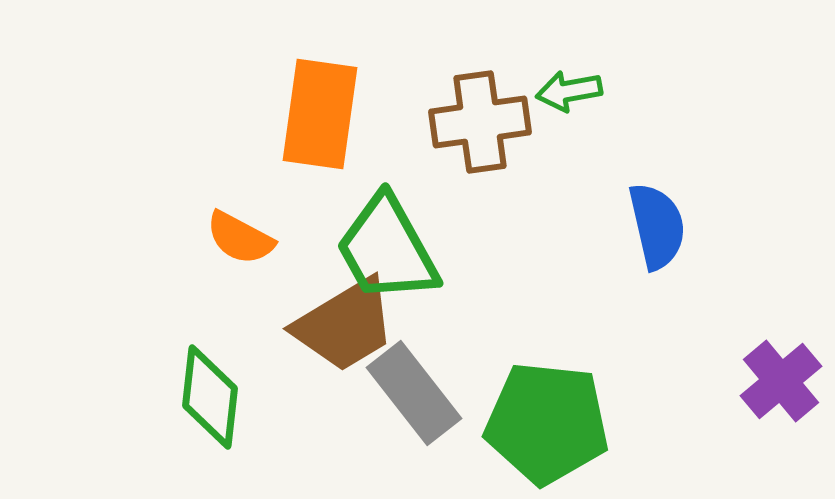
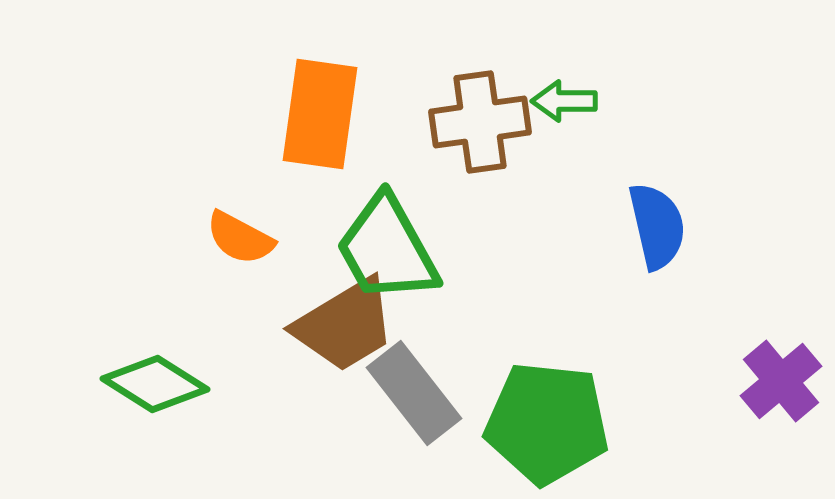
green arrow: moved 5 px left, 10 px down; rotated 10 degrees clockwise
green diamond: moved 55 px left, 13 px up; rotated 64 degrees counterclockwise
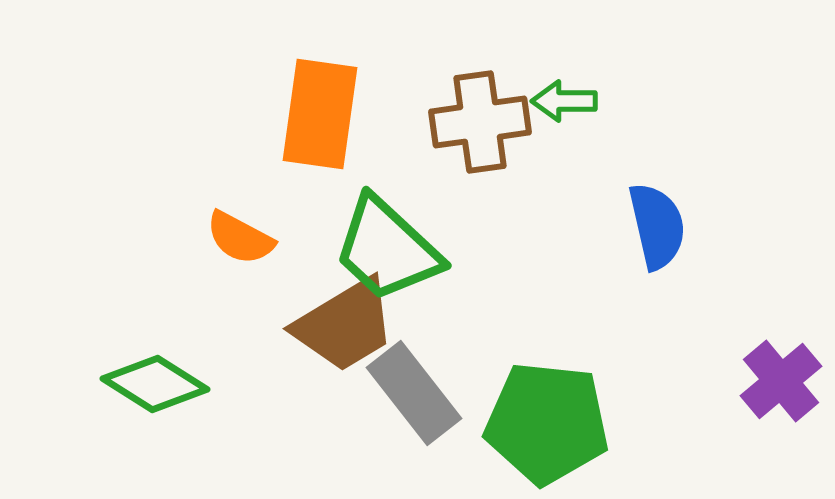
green trapezoid: rotated 18 degrees counterclockwise
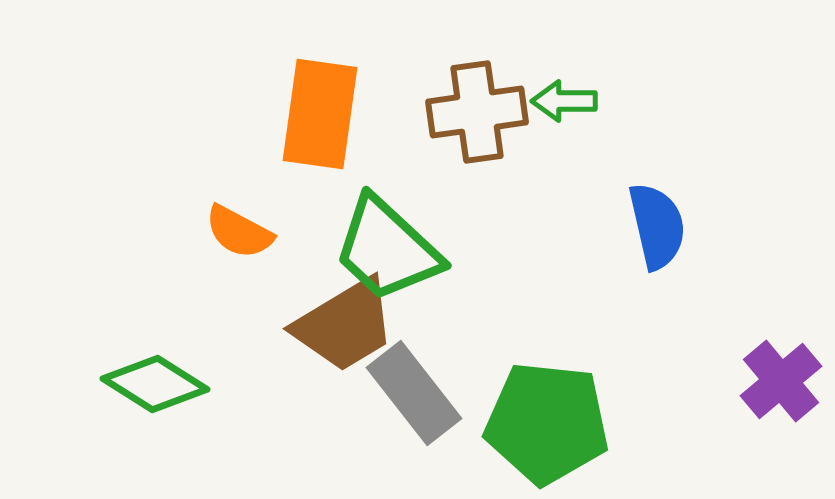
brown cross: moved 3 px left, 10 px up
orange semicircle: moved 1 px left, 6 px up
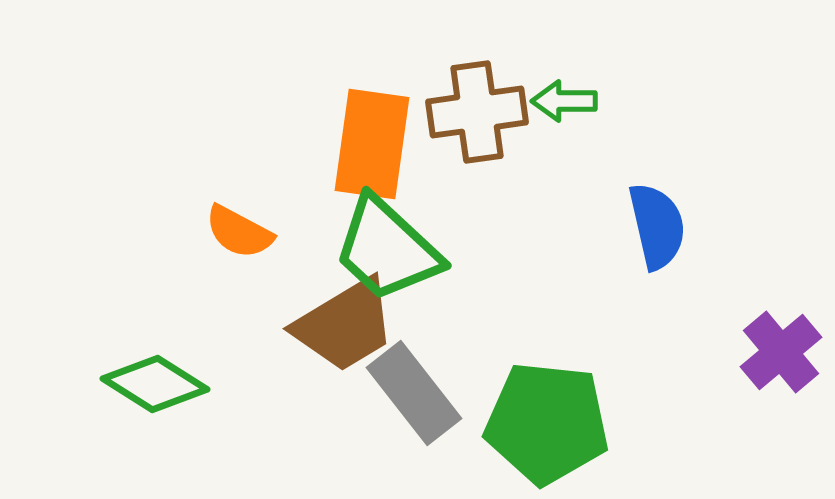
orange rectangle: moved 52 px right, 30 px down
purple cross: moved 29 px up
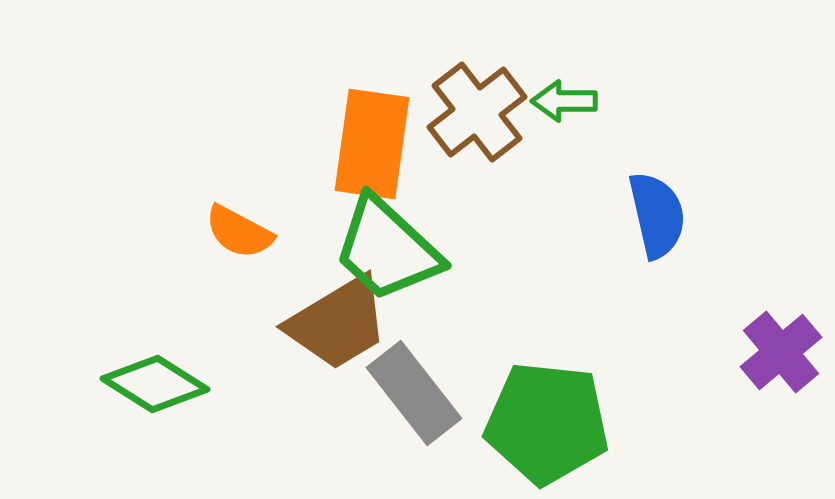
brown cross: rotated 30 degrees counterclockwise
blue semicircle: moved 11 px up
brown trapezoid: moved 7 px left, 2 px up
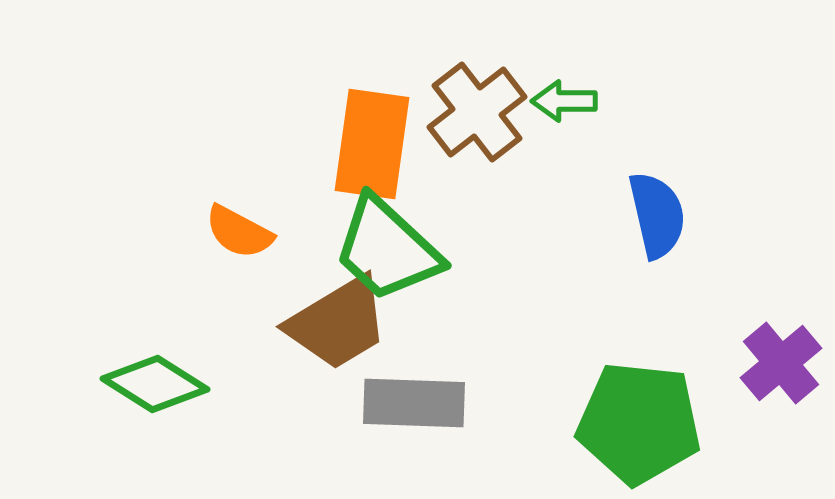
purple cross: moved 11 px down
gray rectangle: moved 10 px down; rotated 50 degrees counterclockwise
green pentagon: moved 92 px right
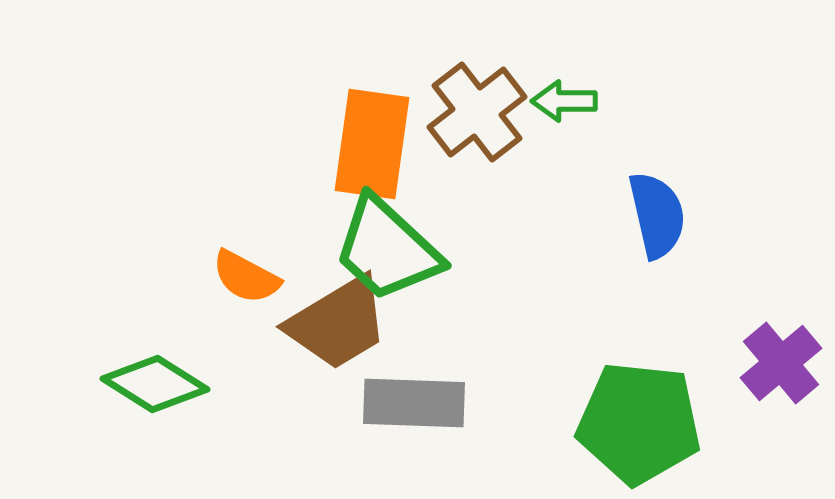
orange semicircle: moved 7 px right, 45 px down
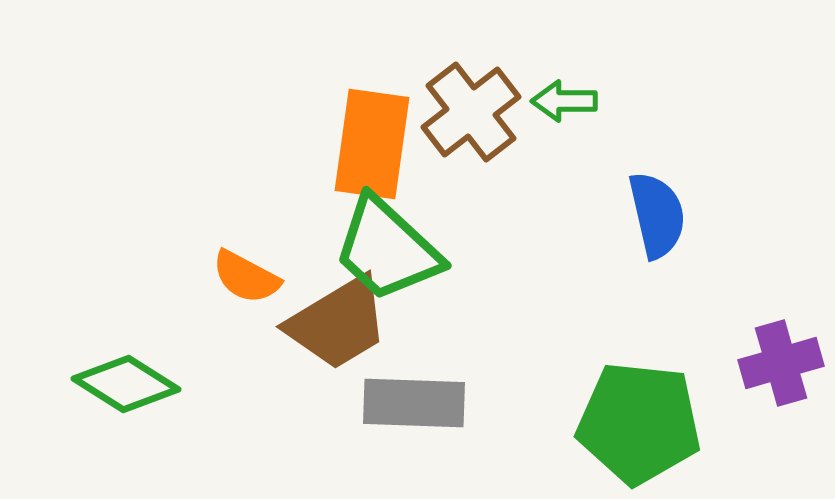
brown cross: moved 6 px left
purple cross: rotated 24 degrees clockwise
green diamond: moved 29 px left
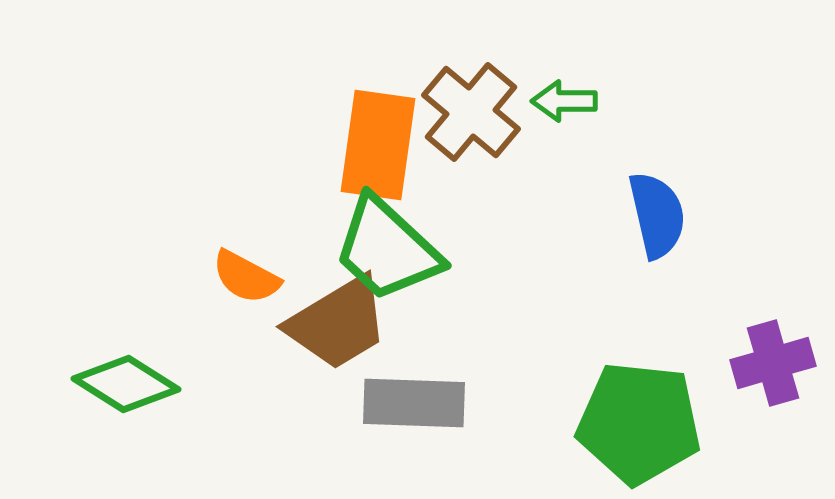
brown cross: rotated 12 degrees counterclockwise
orange rectangle: moved 6 px right, 1 px down
purple cross: moved 8 px left
